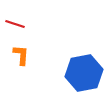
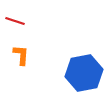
red line: moved 3 px up
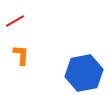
red line: rotated 48 degrees counterclockwise
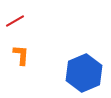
blue hexagon: rotated 12 degrees counterclockwise
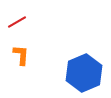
red line: moved 2 px right, 1 px down
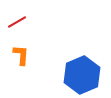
blue hexagon: moved 2 px left, 2 px down
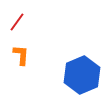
red line: rotated 24 degrees counterclockwise
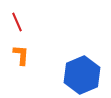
red line: rotated 60 degrees counterclockwise
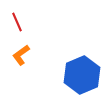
orange L-shape: rotated 130 degrees counterclockwise
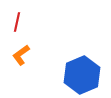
red line: rotated 36 degrees clockwise
